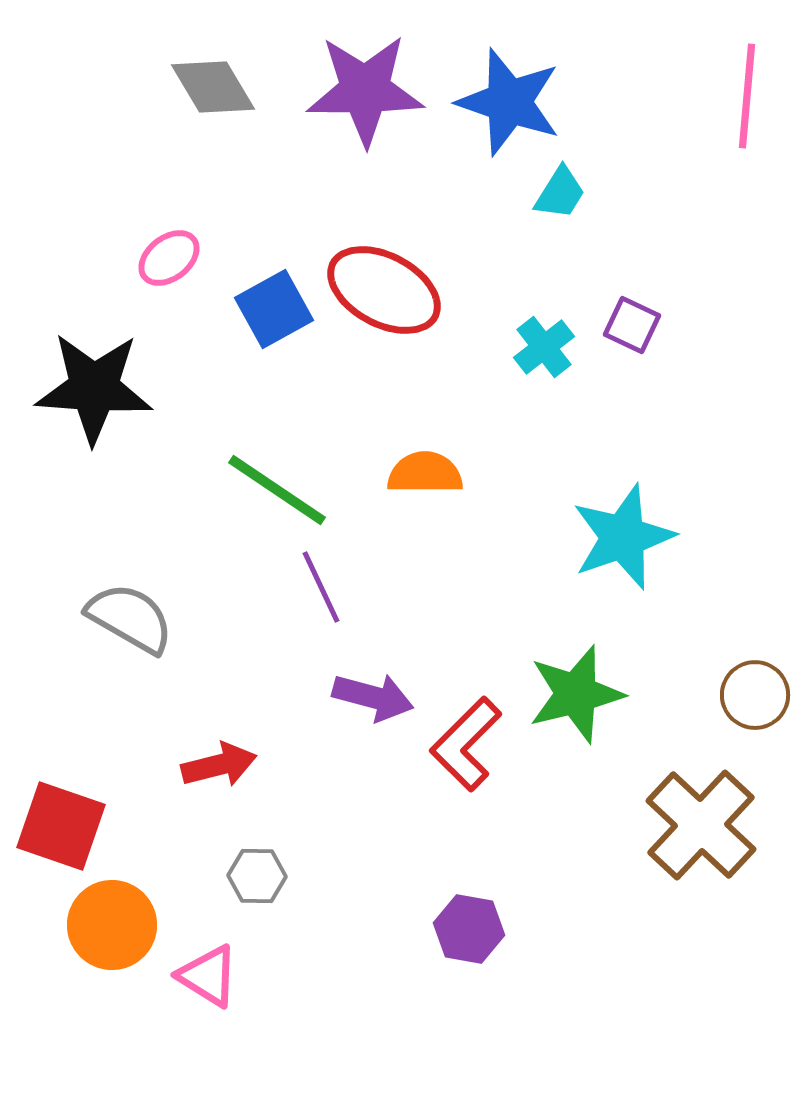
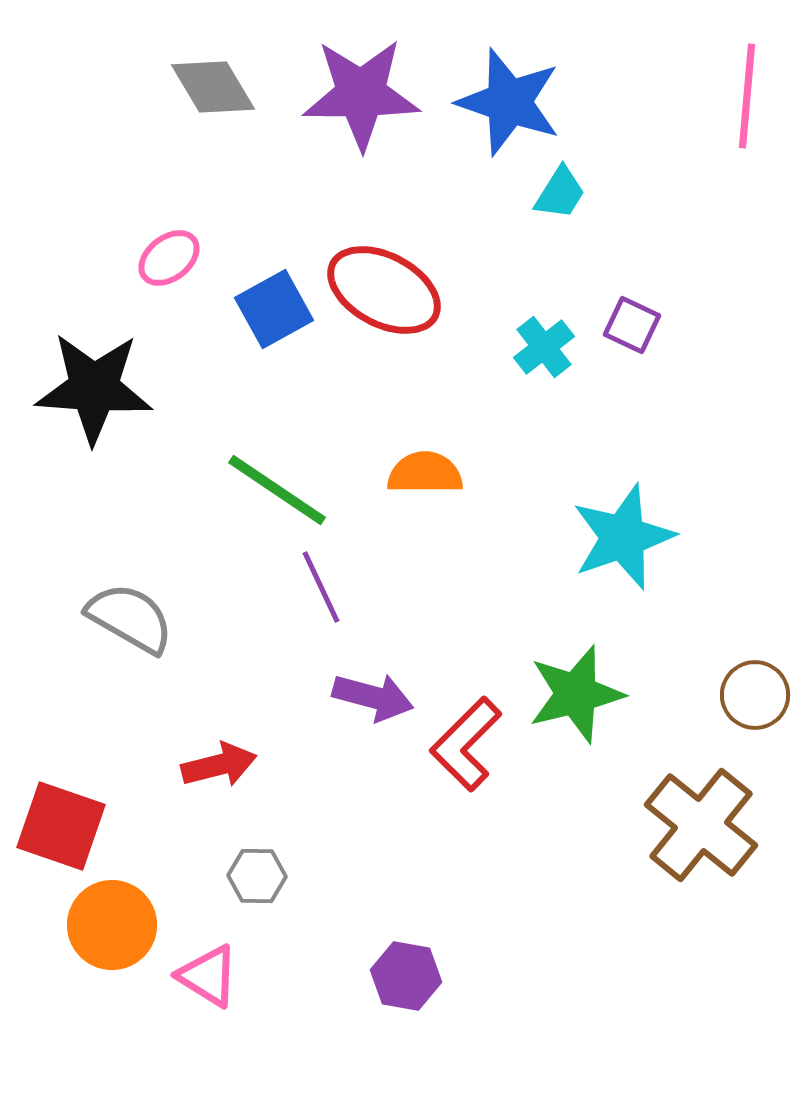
purple star: moved 4 px left, 4 px down
brown cross: rotated 4 degrees counterclockwise
purple hexagon: moved 63 px left, 47 px down
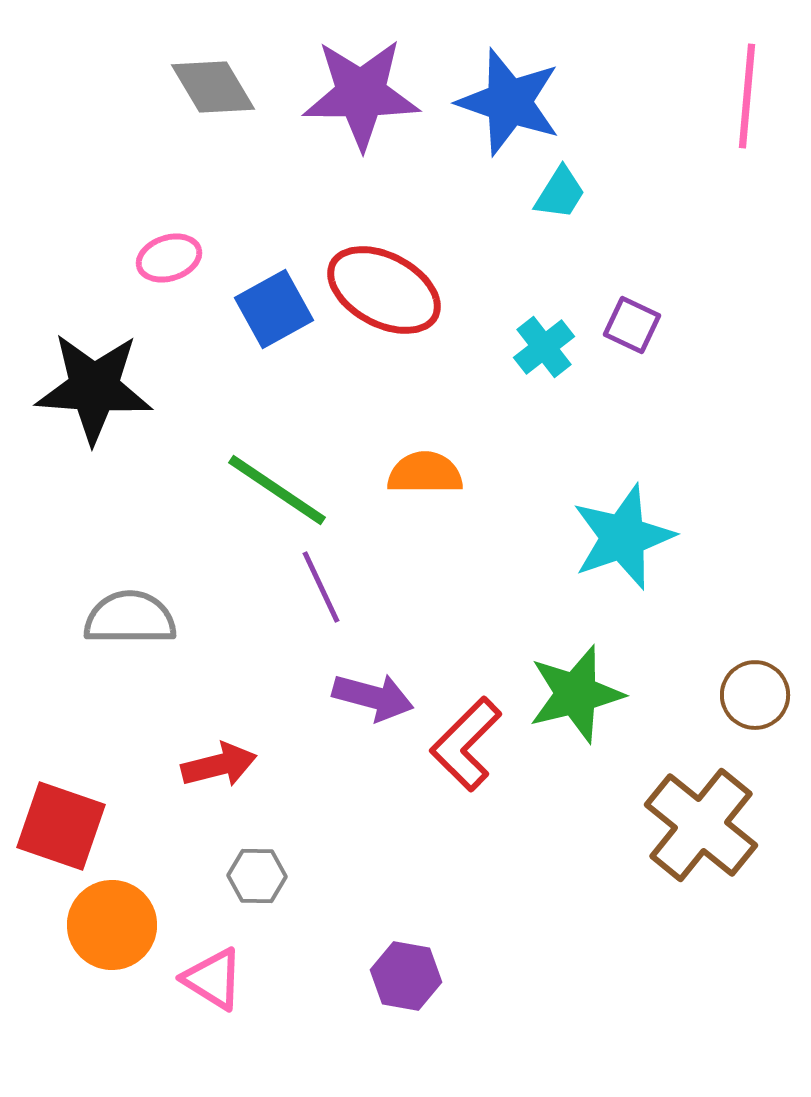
pink ellipse: rotated 20 degrees clockwise
gray semicircle: rotated 30 degrees counterclockwise
pink triangle: moved 5 px right, 3 px down
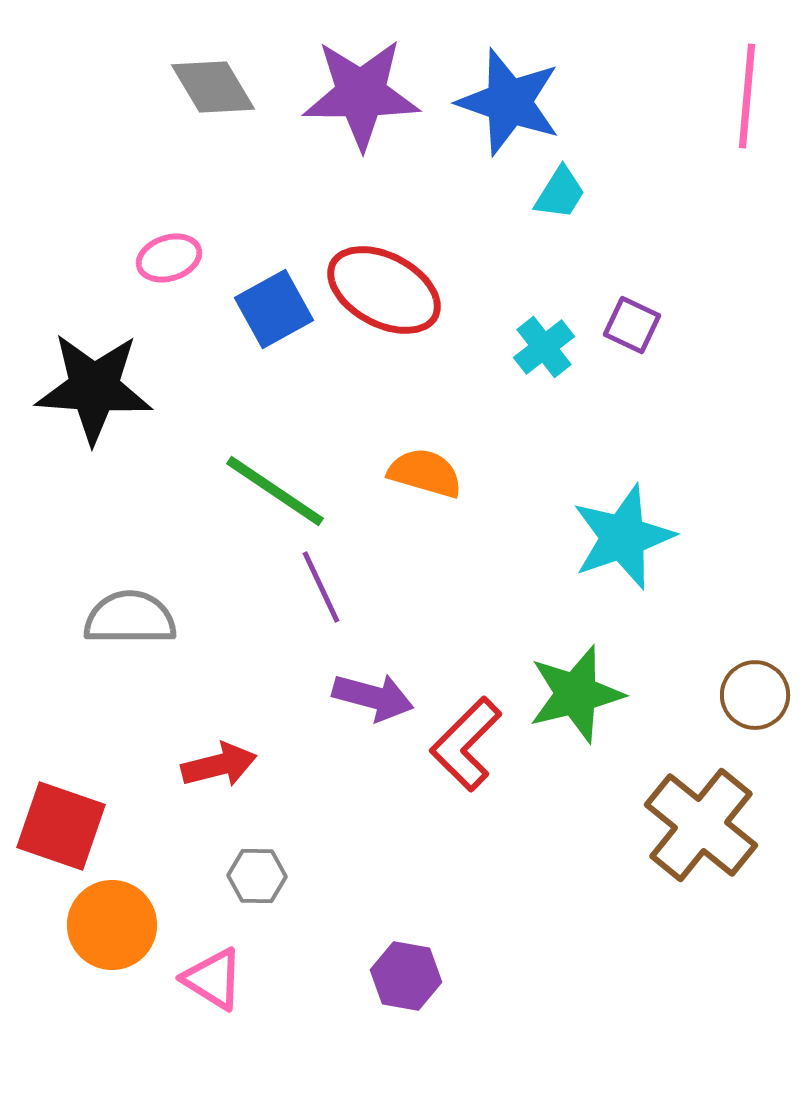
orange semicircle: rotated 16 degrees clockwise
green line: moved 2 px left, 1 px down
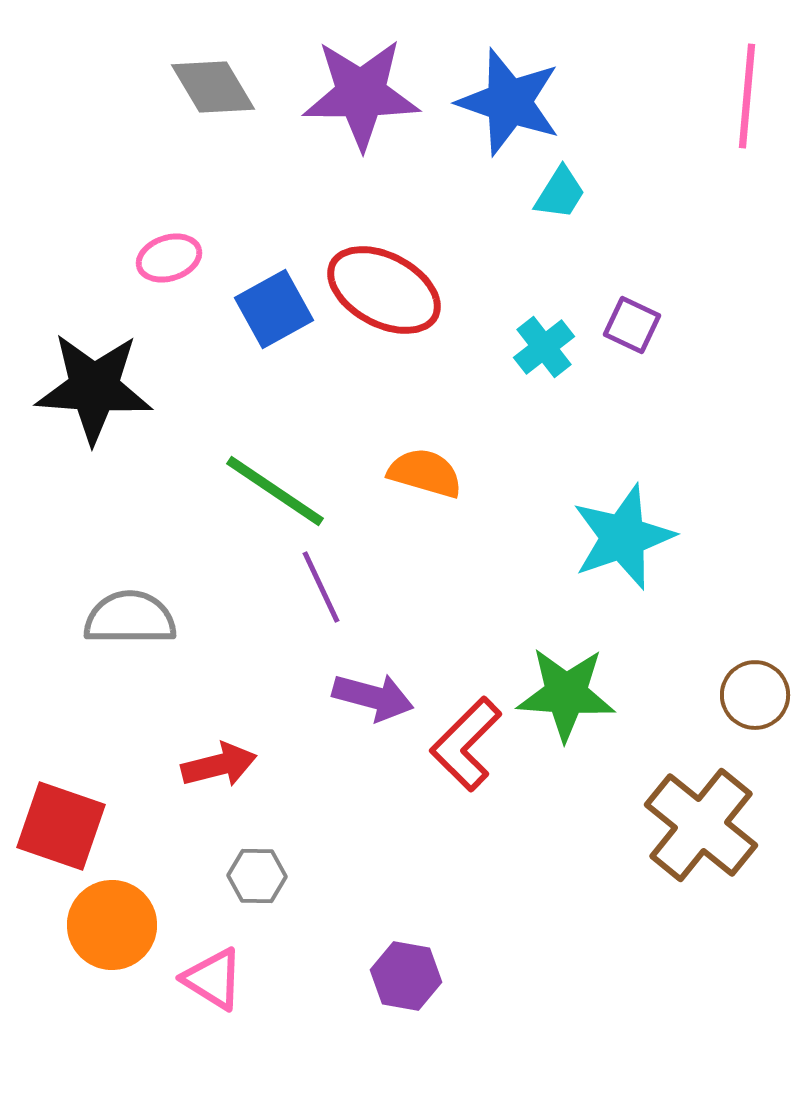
green star: moved 10 px left; rotated 18 degrees clockwise
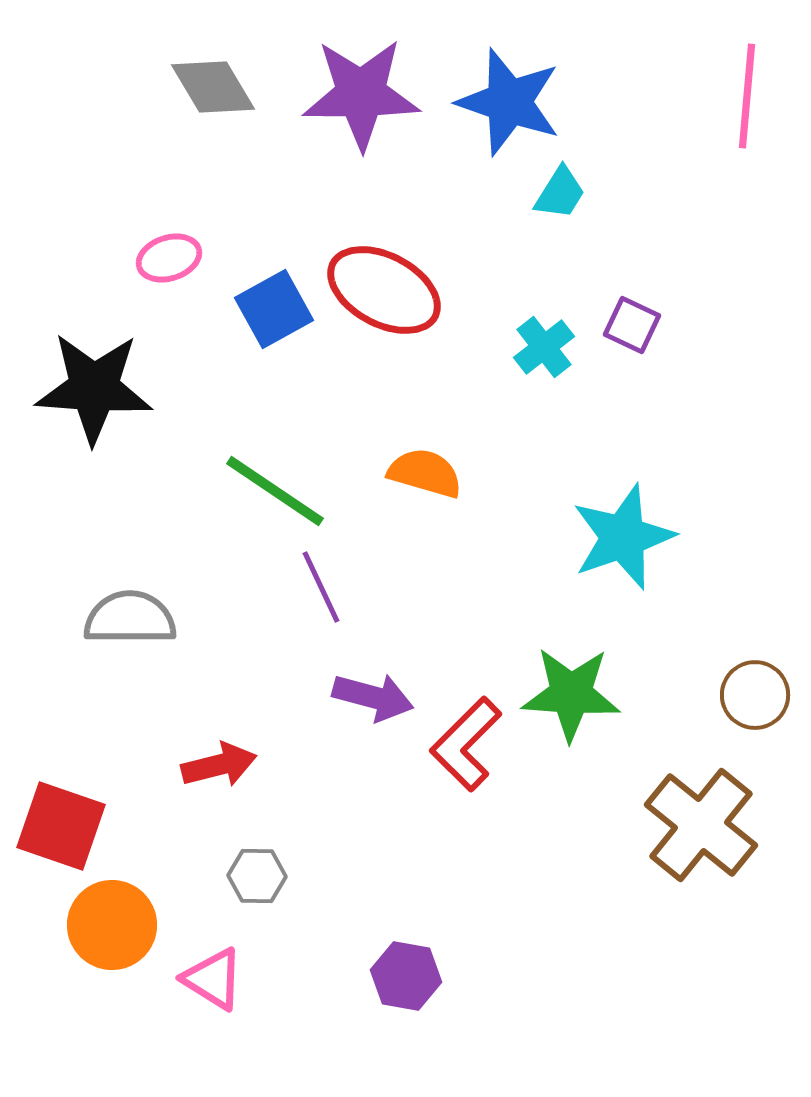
green star: moved 5 px right
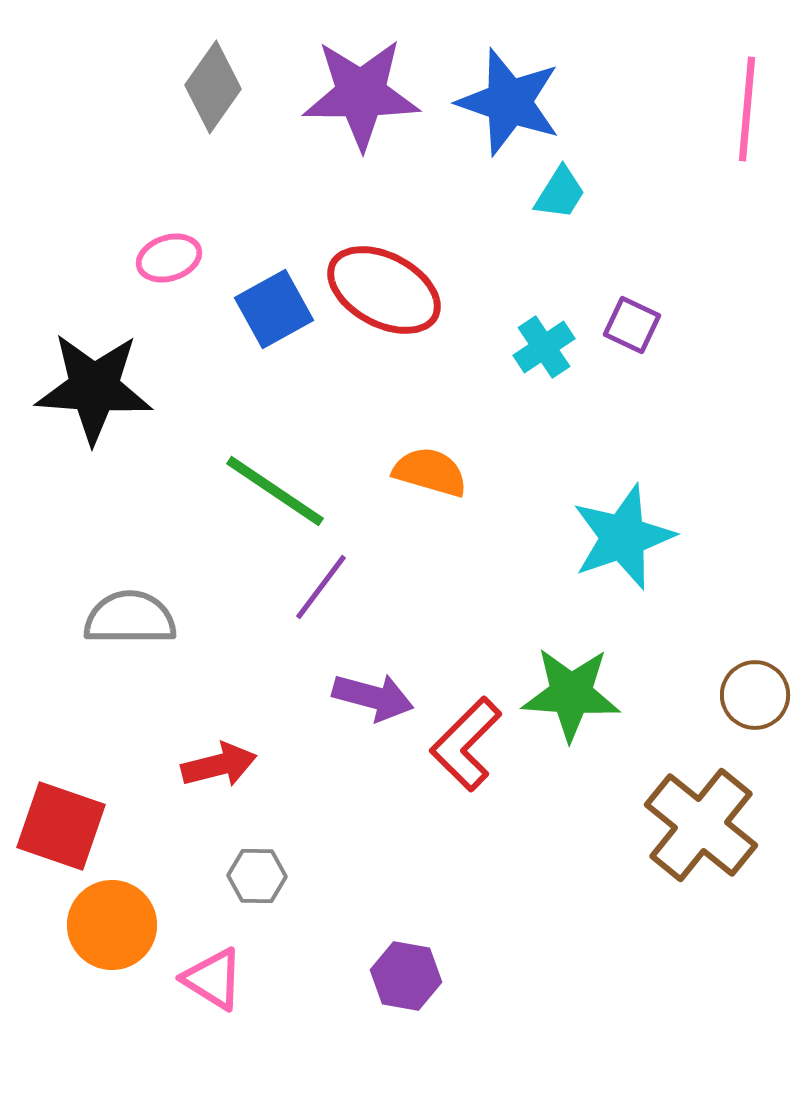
gray diamond: rotated 66 degrees clockwise
pink line: moved 13 px down
cyan cross: rotated 4 degrees clockwise
orange semicircle: moved 5 px right, 1 px up
purple line: rotated 62 degrees clockwise
